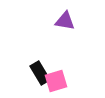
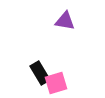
pink square: moved 2 px down
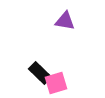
black rectangle: rotated 15 degrees counterclockwise
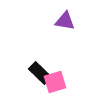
pink square: moved 1 px left, 1 px up
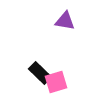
pink square: moved 1 px right
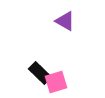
purple triangle: rotated 20 degrees clockwise
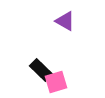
black rectangle: moved 1 px right, 3 px up
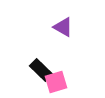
purple triangle: moved 2 px left, 6 px down
